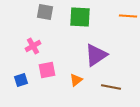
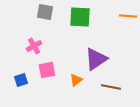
pink cross: moved 1 px right
purple triangle: moved 4 px down
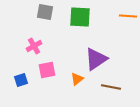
orange triangle: moved 1 px right, 1 px up
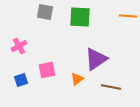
pink cross: moved 15 px left
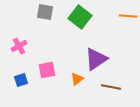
green square: rotated 35 degrees clockwise
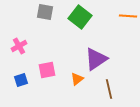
brown line: moved 2 px left, 2 px down; rotated 66 degrees clockwise
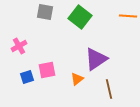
blue square: moved 6 px right, 3 px up
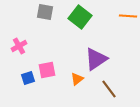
blue square: moved 1 px right, 1 px down
brown line: rotated 24 degrees counterclockwise
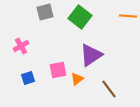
gray square: rotated 24 degrees counterclockwise
pink cross: moved 2 px right
purple triangle: moved 5 px left, 4 px up
pink square: moved 11 px right
